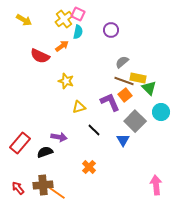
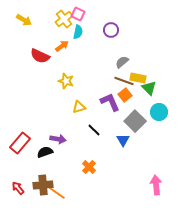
cyan circle: moved 2 px left
purple arrow: moved 1 px left, 2 px down
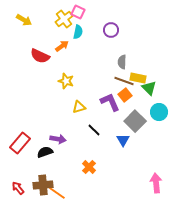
pink square: moved 2 px up
gray semicircle: rotated 48 degrees counterclockwise
pink arrow: moved 2 px up
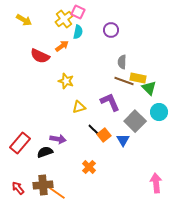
orange square: moved 21 px left, 40 px down
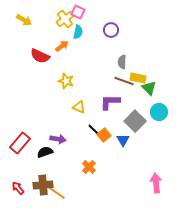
yellow cross: moved 1 px right
purple L-shape: rotated 65 degrees counterclockwise
yellow triangle: rotated 40 degrees clockwise
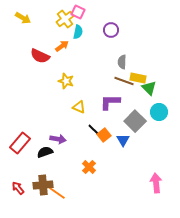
yellow arrow: moved 1 px left, 2 px up
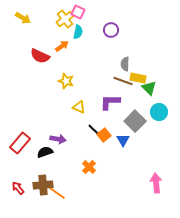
gray semicircle: moved 3 px right, 2 px down
brown line: moved 1 px left
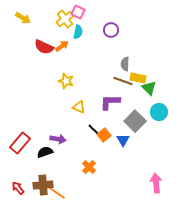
red semicircle: moved 4 px right, 9 px up
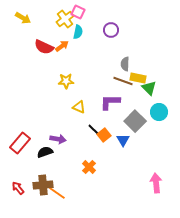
yellow star: rotated 21 degrees counterclockwise
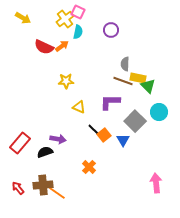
green triangle: moved 1 px left, 2 px up
